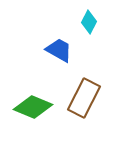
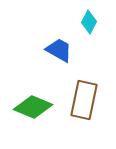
brown rectangle: moved 2 px down; rotated 15 degrees counterclockwise
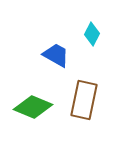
cyan diamond: moved 3 px right, 12 px down
blue trapezoid: moved 3 px left, 5 px down
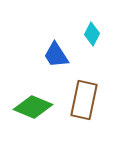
blue trapezoid: rotated 152 degrees counterclockwise
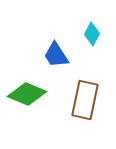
brown rectangle: moved 1 px right
green diamond: moved 6 px left, 13 px up
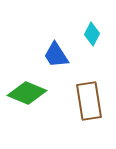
green diamond: moved 1 px up
brown rectangle: moved 4 px right, 1 px down; rotated 21 degrees counterclockwise
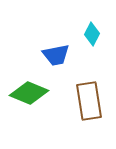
blue trapezoid: rotated 68 degrees counterclockwise
green diamond: moved 2 px right
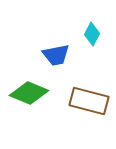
brown rectangle: rotated 66 degrees counterclockwise
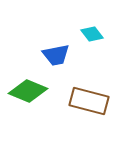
cyan diamond: rotated 65 degrees counterclockwise
green diamond: moved 1 px left, 2 px up
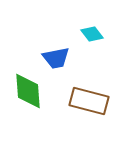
blue trapezoid: moved 3 px down
green diamond: rotated 63 degrees clockwise
